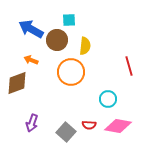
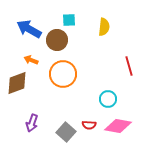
blue arrow: moved 2 px left
yellow semicircle: moved 19 px right, 19 px up
orange circle: moved 8 px left, 2 px down
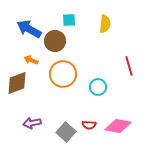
yellow semicircle: moved 1 px right, 3 px up
brown circle: moved 2 px left, 1 px down
cyan circle: moved 10 px left, 12 px up
purple arrow: rotated 60 degrees clockwise
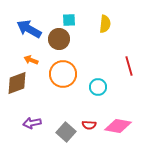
brown circle: moved 4 px right, 2 px up
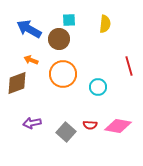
red semicircle: moved 1 px right
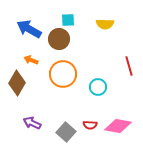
cyan square: moved 1 px left
yellow semicircle: rotated 84 degrees clockwise
brown diamond: rotated 40 degrees counterclockwise
purple arrow: rotated 36 degrees clockwise
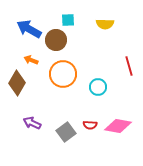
brown circle: moved 3 px left, 1 px down
gray square: rotated 12 degrees clockwise
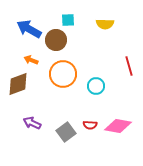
brown diamond: moved 1 px right, 1 px down; rotated 40 degrees clockwise
cyan circle: moved 2 px left, 1 px up
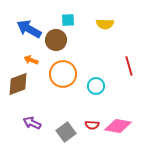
red semicircle: moved 2 px right
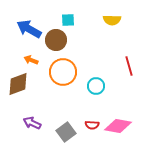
yellow semicircle: moved 7 px right, 4 px up
orange circle: moved 2 px up
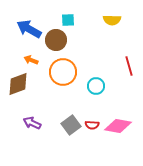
gray square: moved 5 px right, 7 px up
